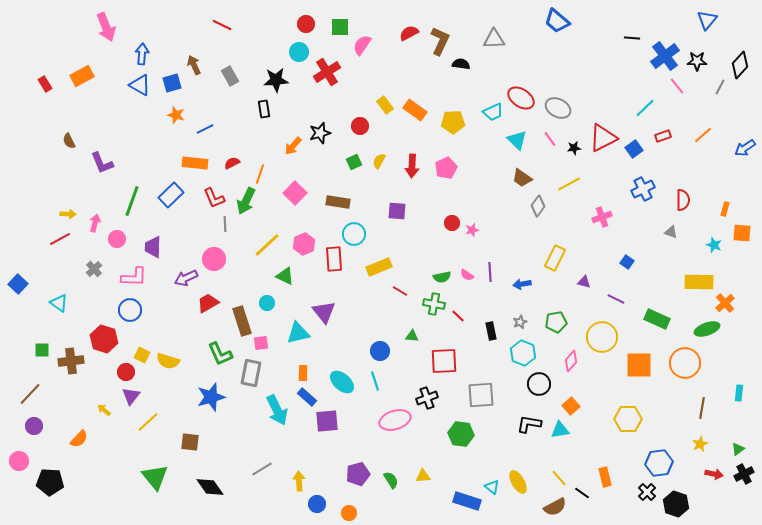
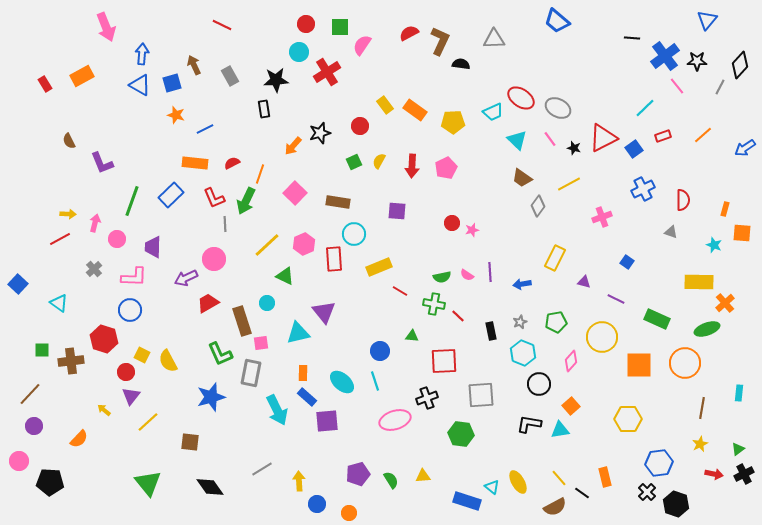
black star at (574, 148): rotated 24 degrees clockwise
yellow semicircle at (168, 361): rotated 45 degrees clockwise
green triangle at (155, 477): moved 7 px left, 6 px down
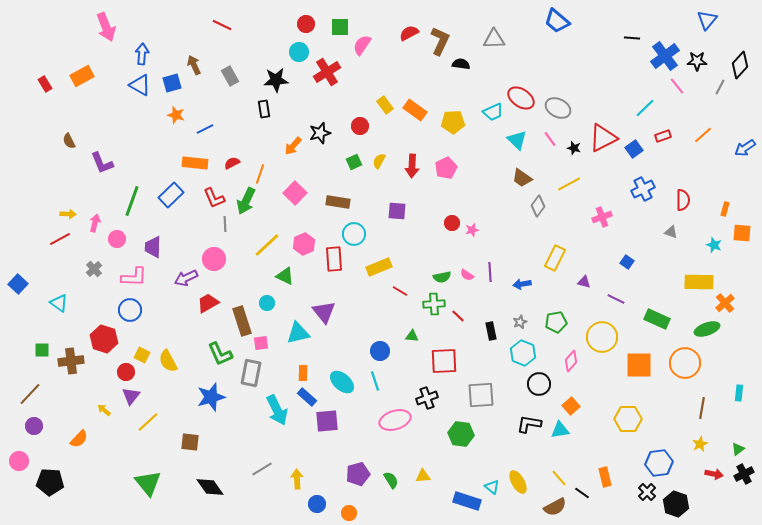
green cross at (434, 304): rotated 15 degrees counterclockwise
yellow arrow at (299, 481): moved 2 px left, 2 px up
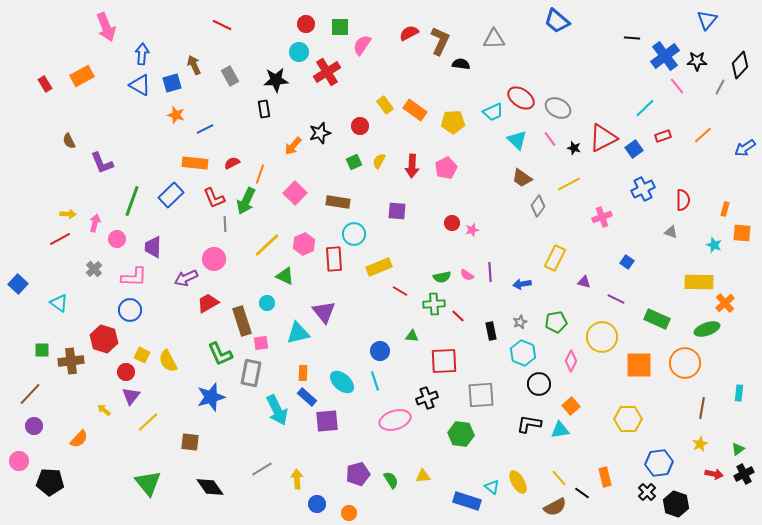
pink diamond at (571, 361): rotated 15 degrees counterclockwise
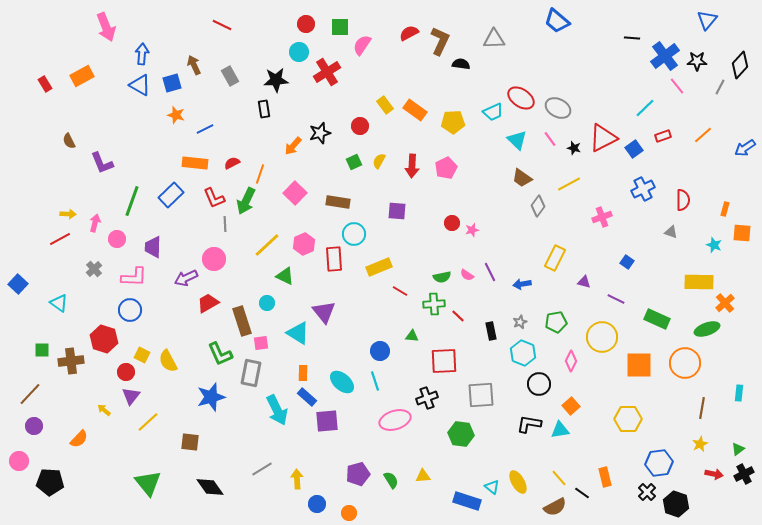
purple line at (490, 272): rotated 24 degrees counterclockwise
cyan triangle at (298, 333): rotated 45 degrees clockwise
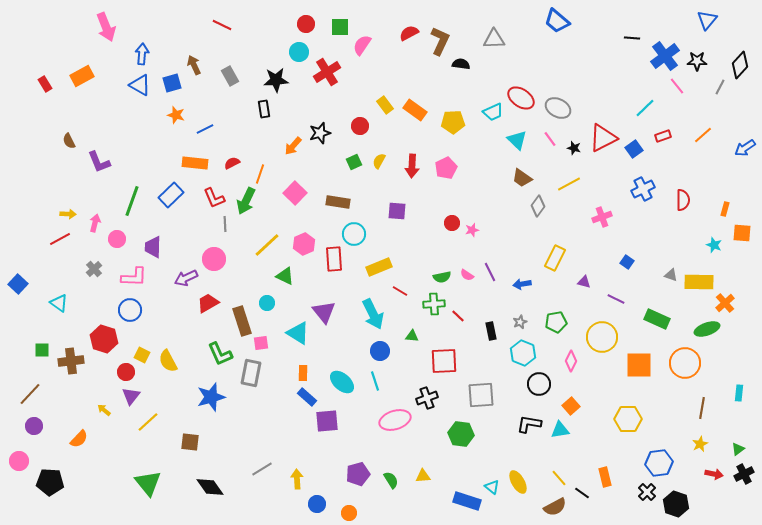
purple L-shape at (102, 163): moved 3 px left, 1 px up
gray triangle at (671, 232): moved 43 px down
cyan arrow at (277, 410): moved 96 px right, 96 px up
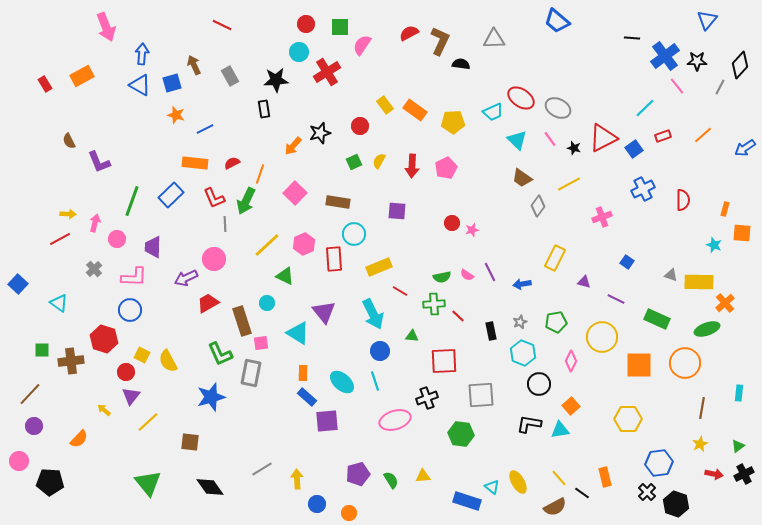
green triangle at (738, 449): moved 3 px up
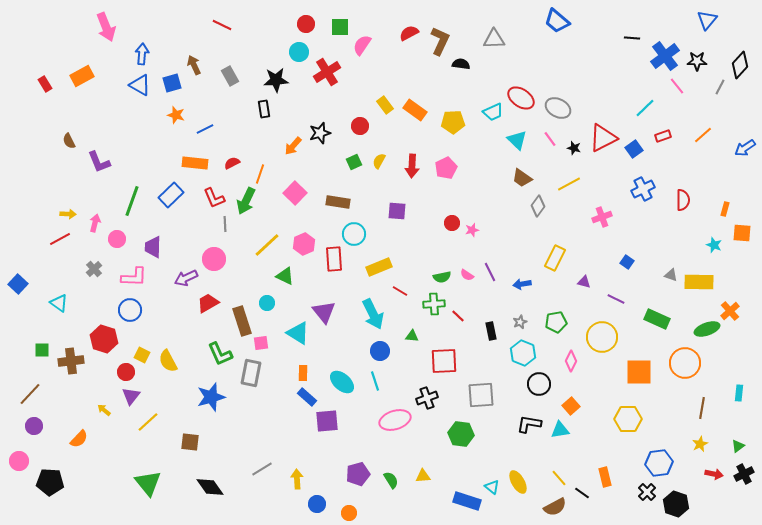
orange cross at (725, 303): moved 5 px right, 8 px down
orange square at (639, 365): moved 7 px down
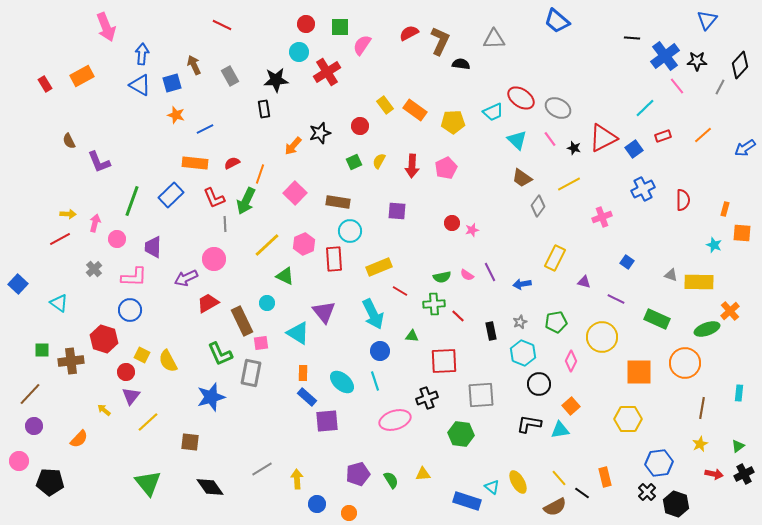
cyan circle at (354, 234): moved 4 px left, 3 px up
brown rectangle at (242, 321): rotated 8 degrees counterclockwise
yellow triangle at (423, 476): moved 2 px up
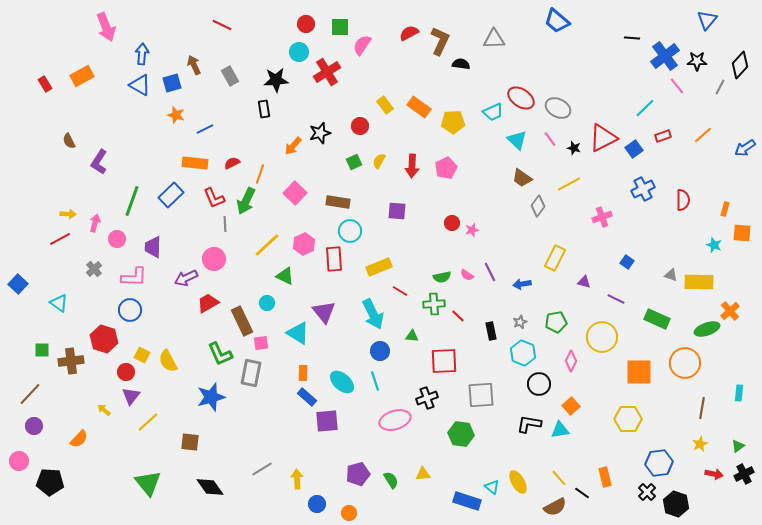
orange rectangle at (415, 110): moved 4 px right, 3 px up
purple L-shape at (99, 162): rotated 55 degrees clockwise
